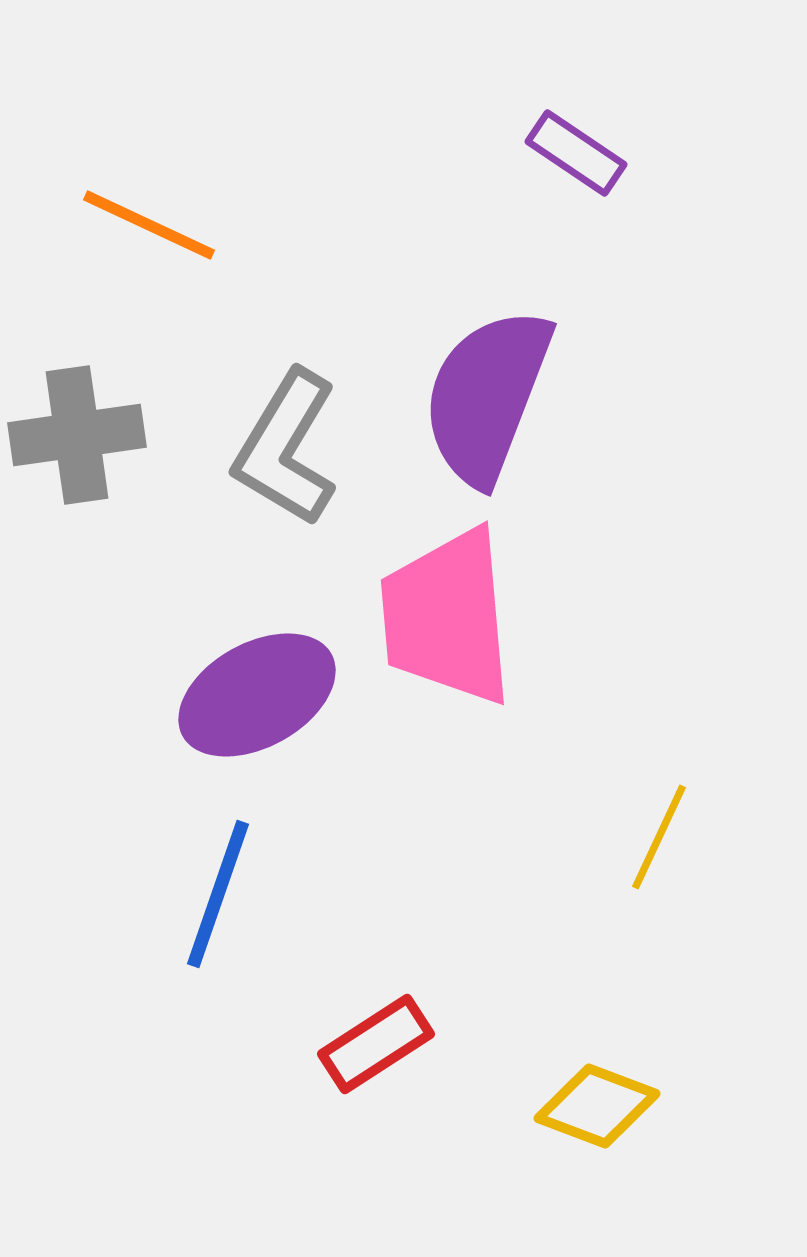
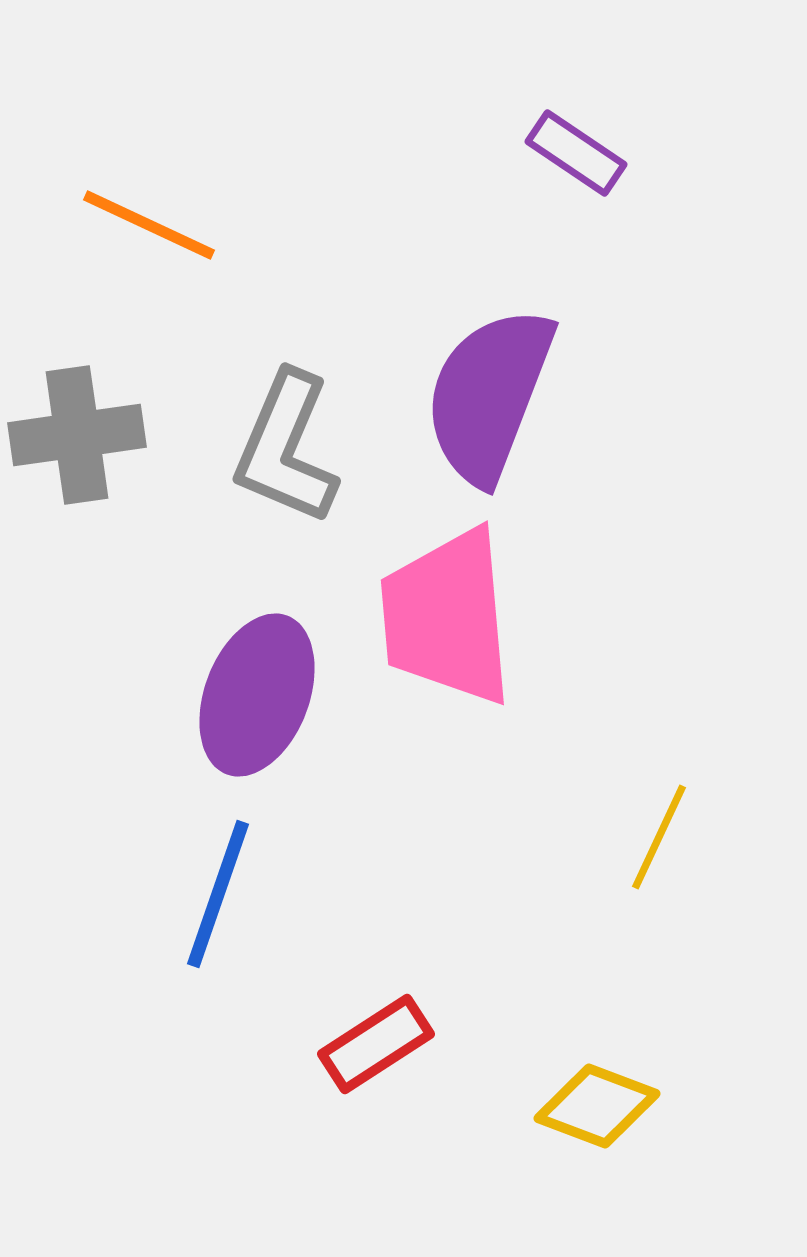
purple semicircle: moved 2 px right, 1 px up
gray L-shape: rotated 8 degrees counterclockwise
purple ellipse: rotated 40 degrees counterclockwise
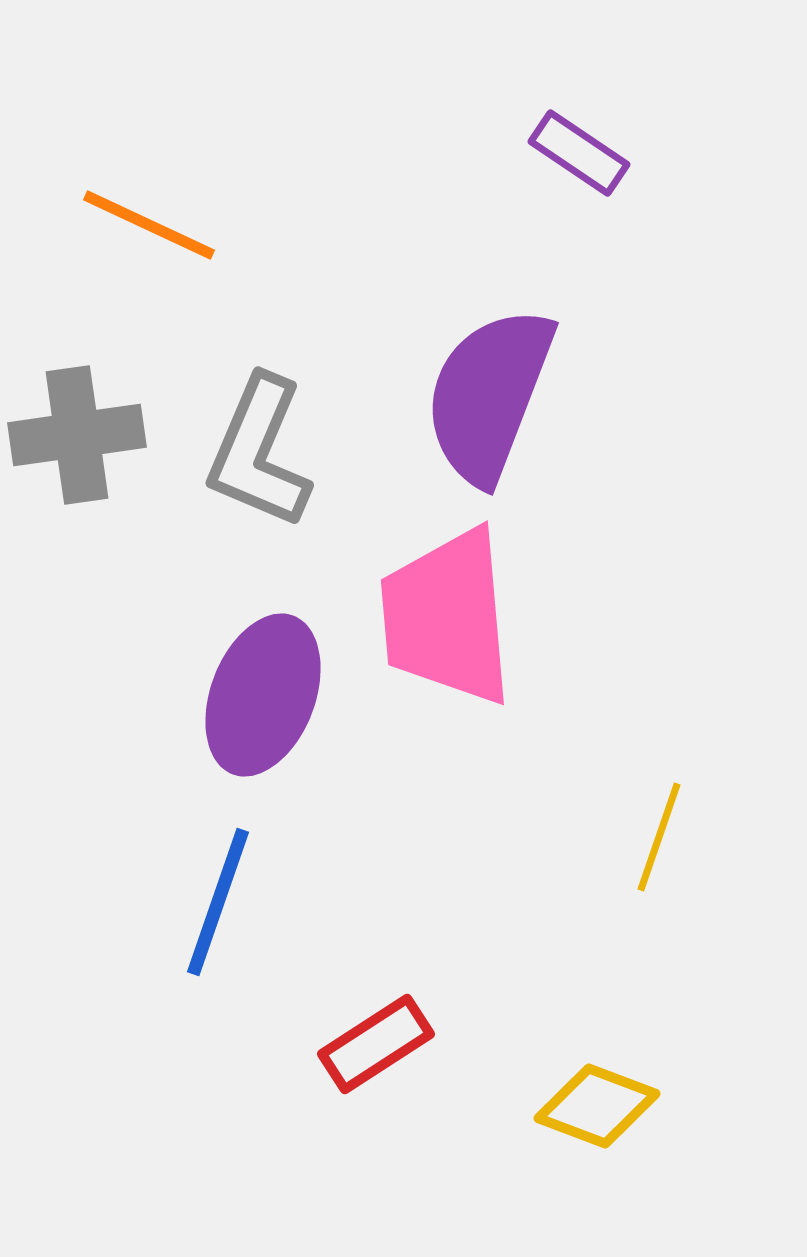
purple rectangle: moved 3 px right
gray L-shape: moved 27 px left, 4 px down
purple ellipse: moved 6 px right
yellow line: rotated 6 degrees counterclockwise
blue line: moved 8 px down
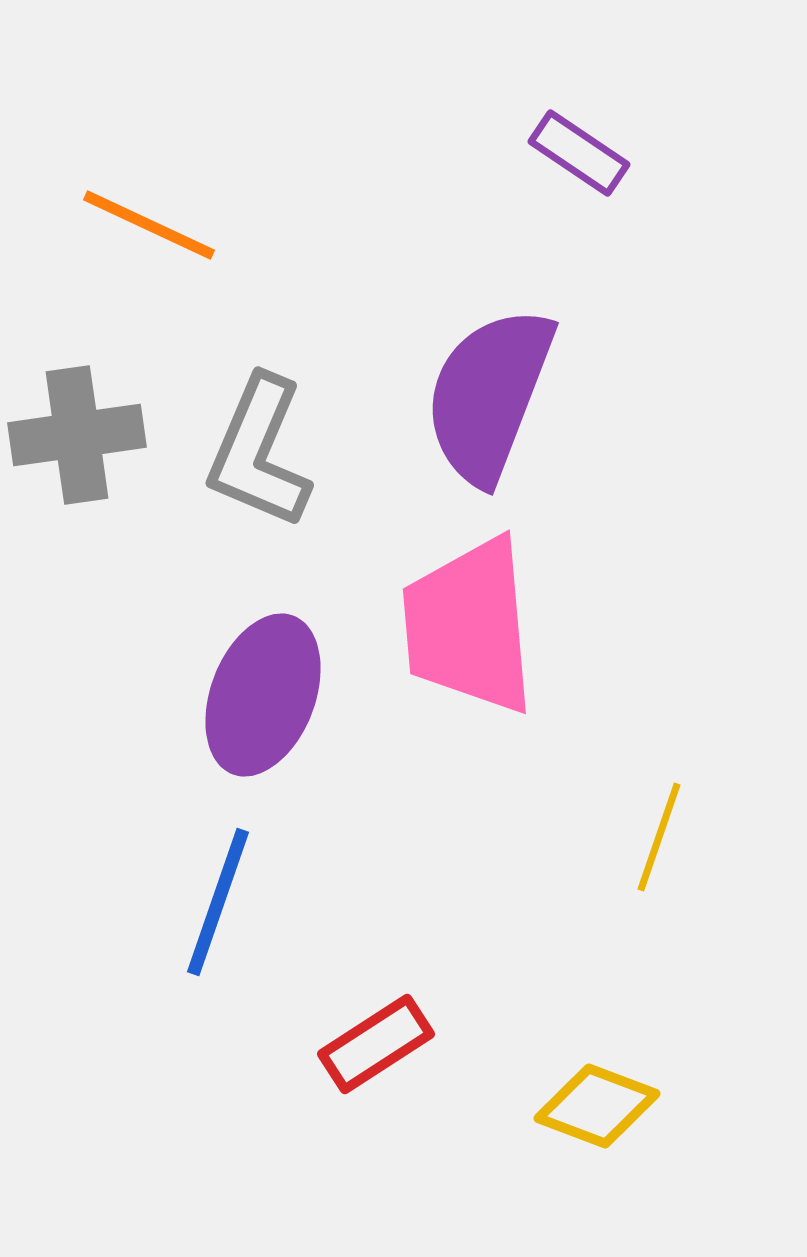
pink trapezoid: moved 22 px right, 9 px down
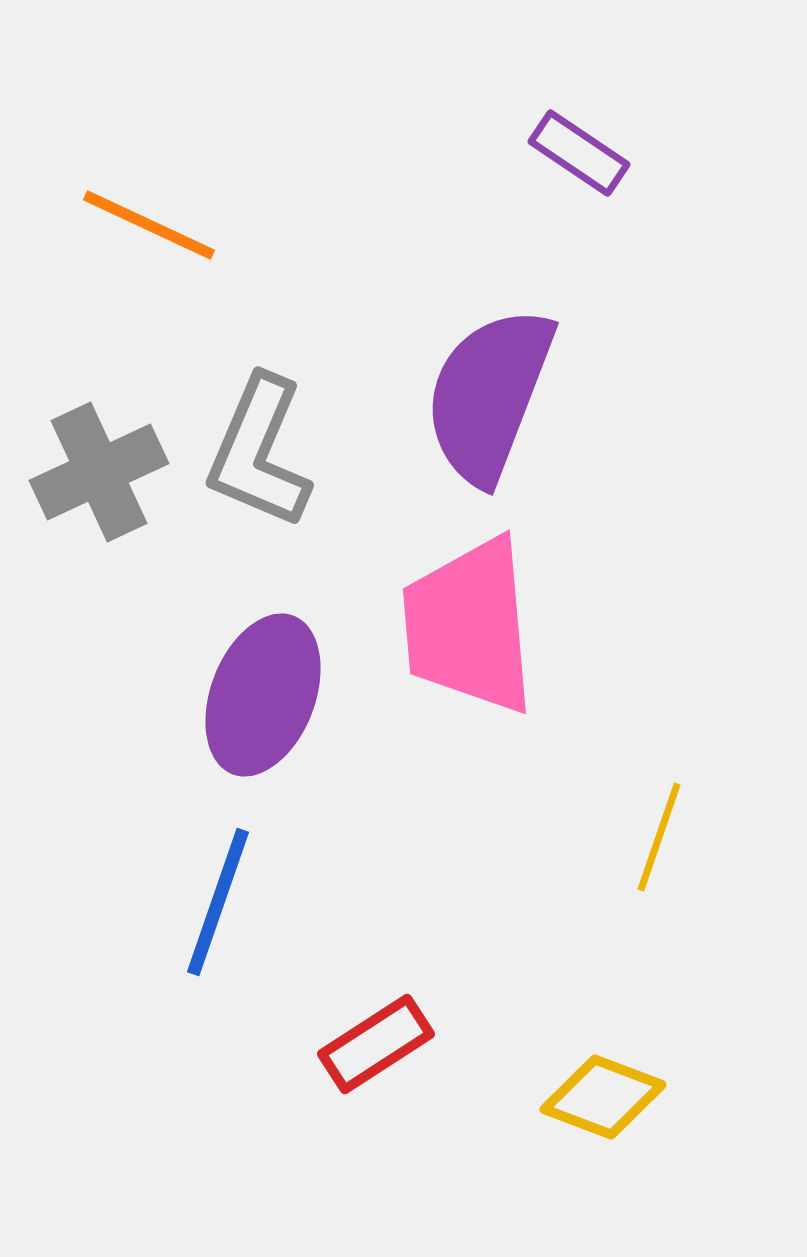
gray cross: moved 22 px right, 37 px down; rotated 17 degrees counterclockwise
yellow diamond: moved 6 px right, 9 px up
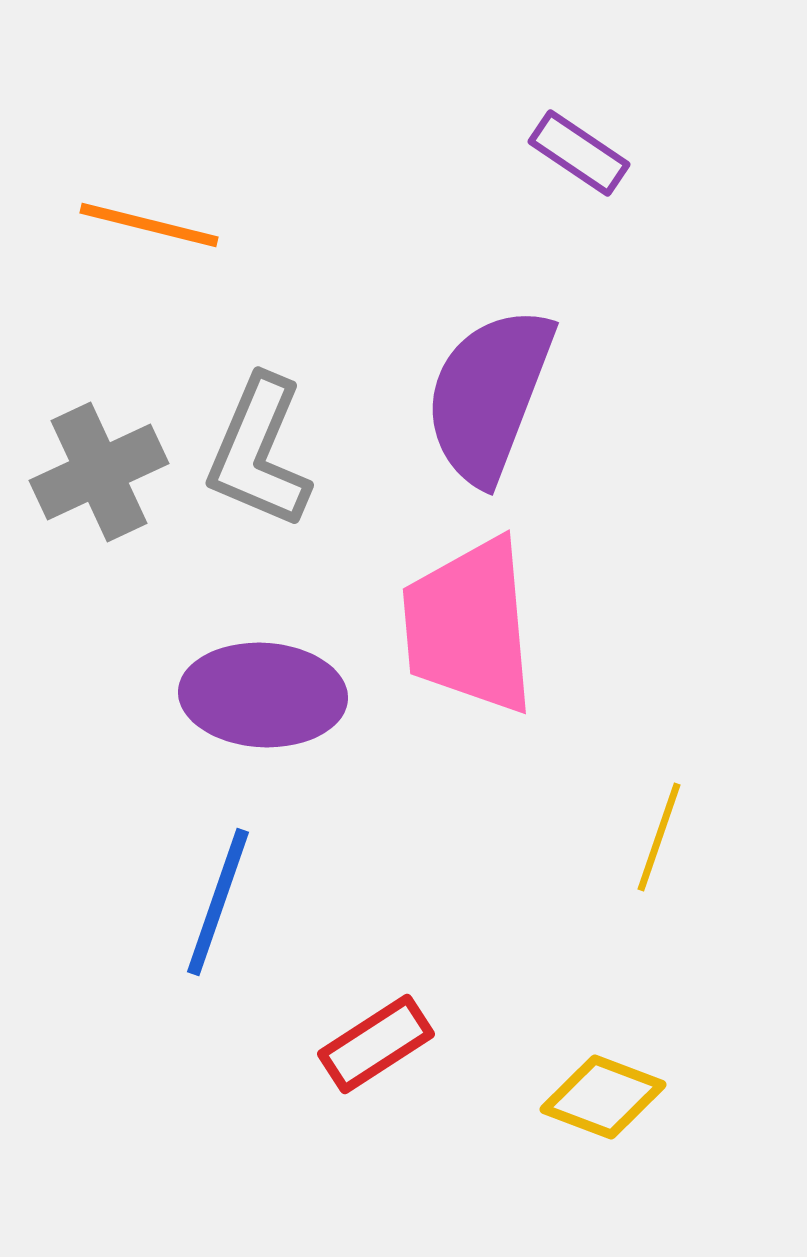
orange line: rotated 11 degrees counterclockwise
purple ellipse: rotated 72 degrees clockwise
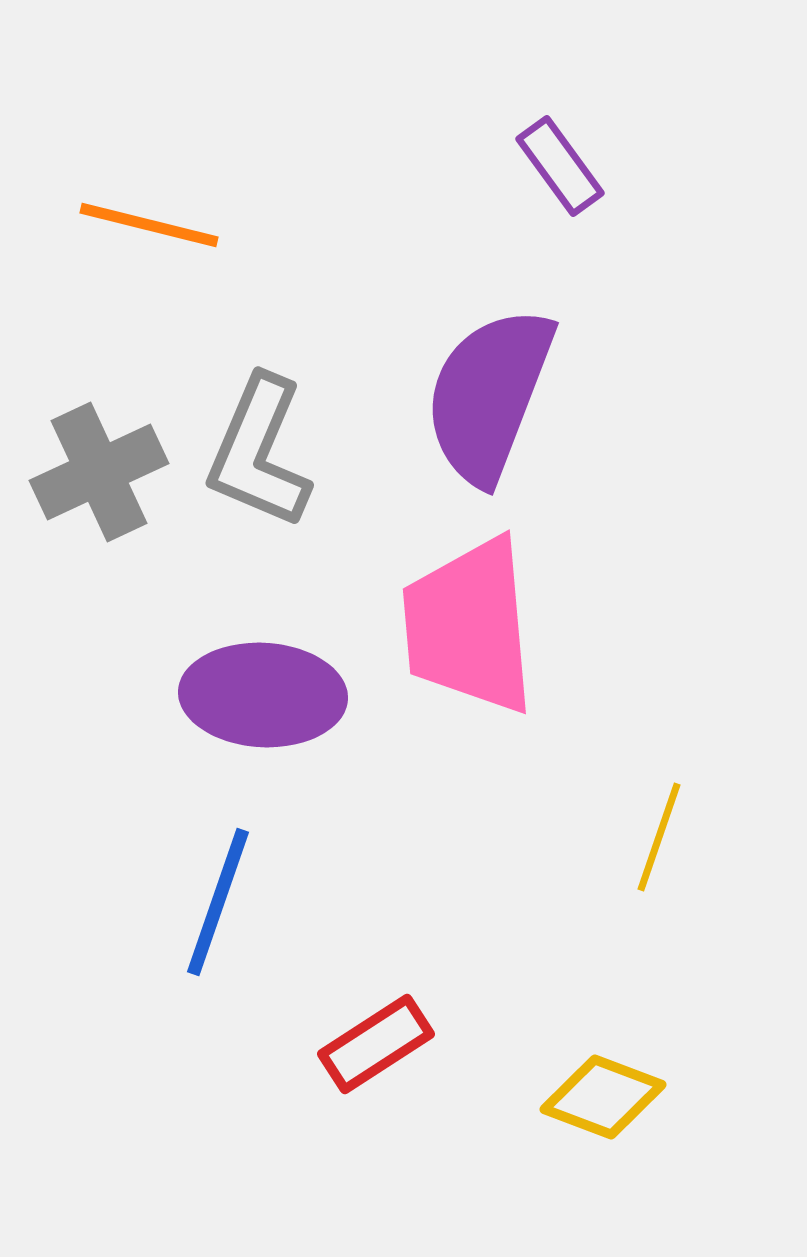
purple rectangle: moved 19 px left, 13 px down; rotated 20 degrees clockwise
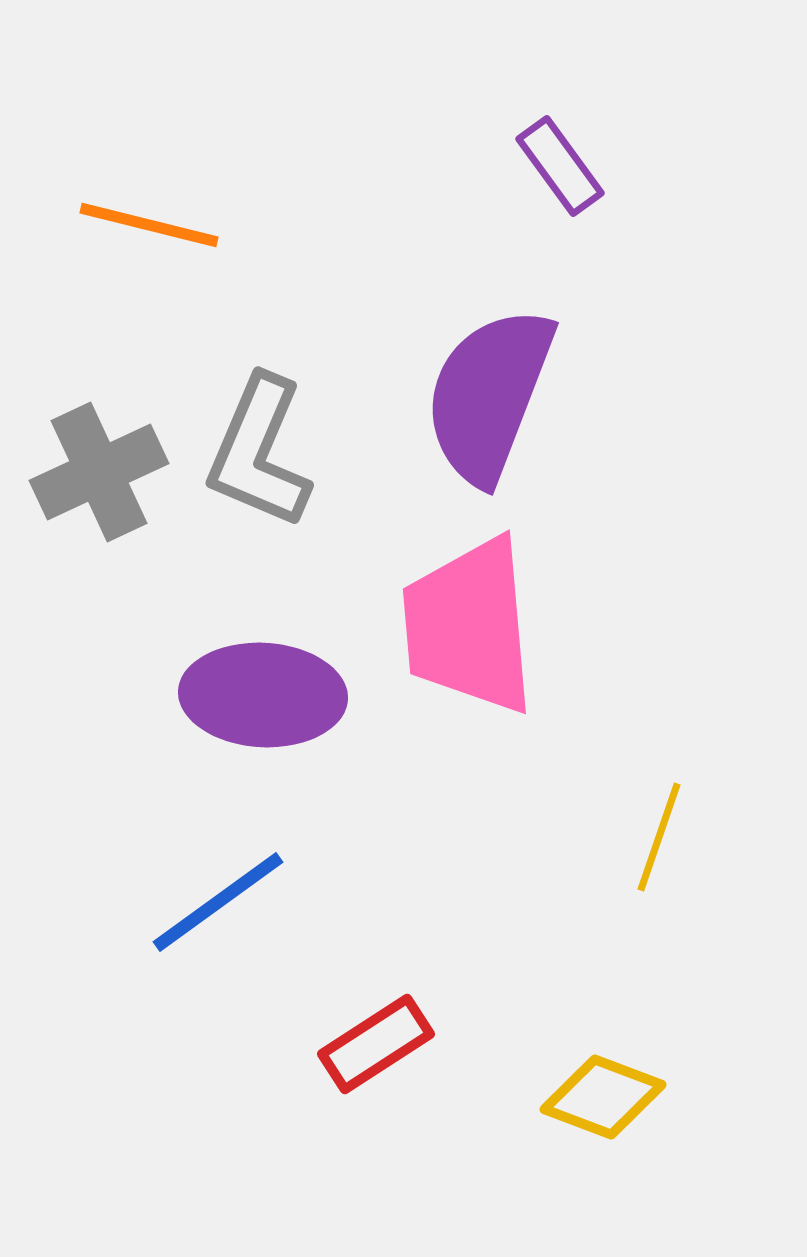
blue line: rotated 35 degrees clockwise
